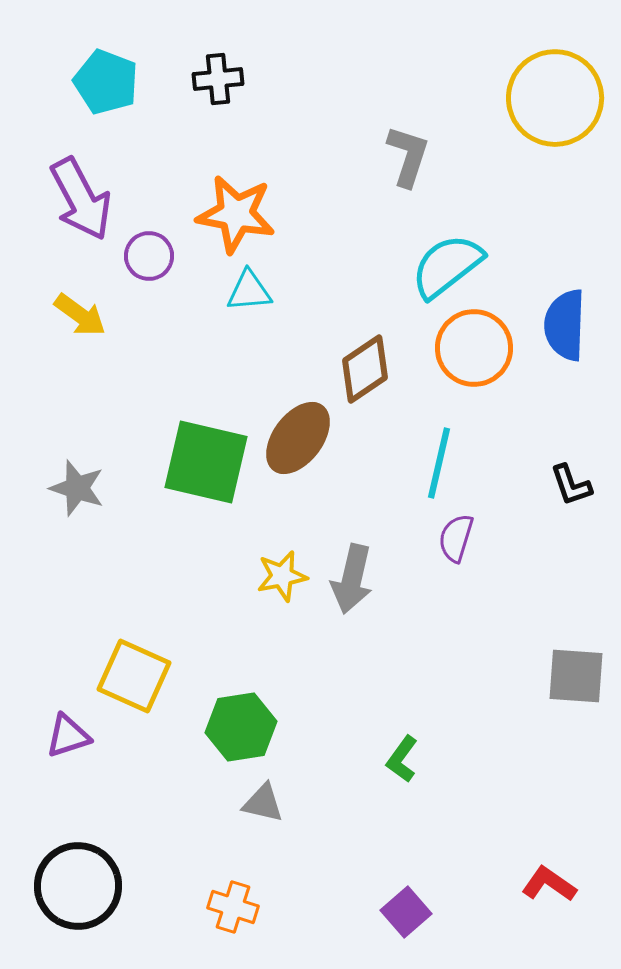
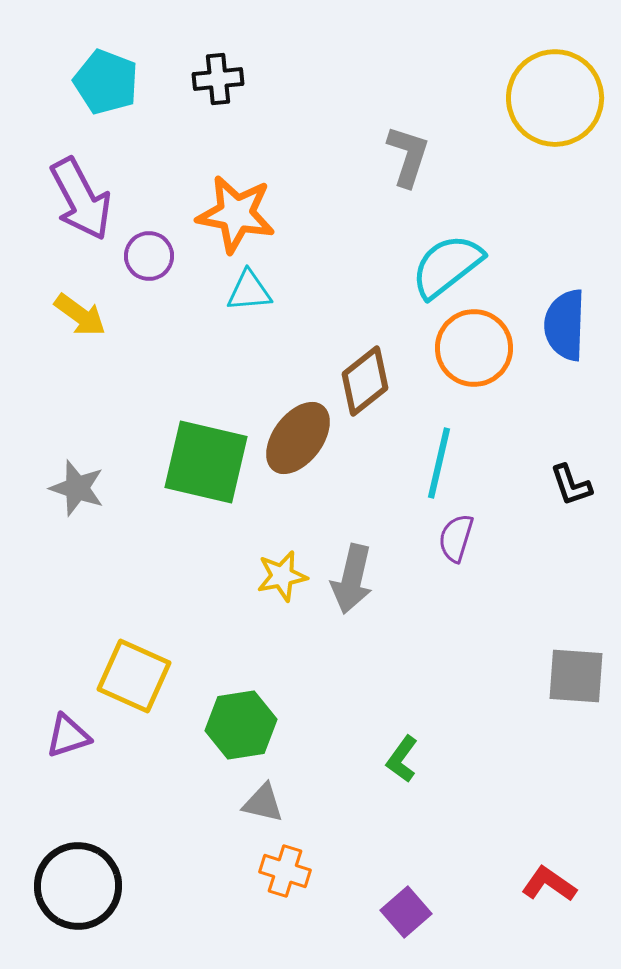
brown diamond: moved 12 px down; rotated 4 degrees counterclockwise
green hexagon: moved 2 px up
orange cross: moved 52 px right, 36 px up
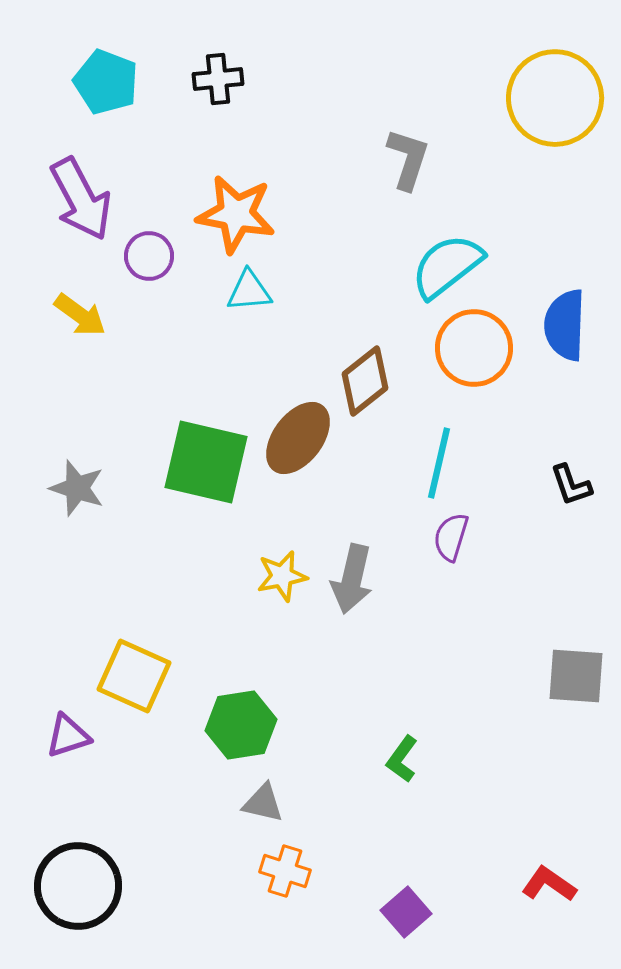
gray L-shape: moved 3 px down
purple semicircle: moved 5 px left, 1 px up
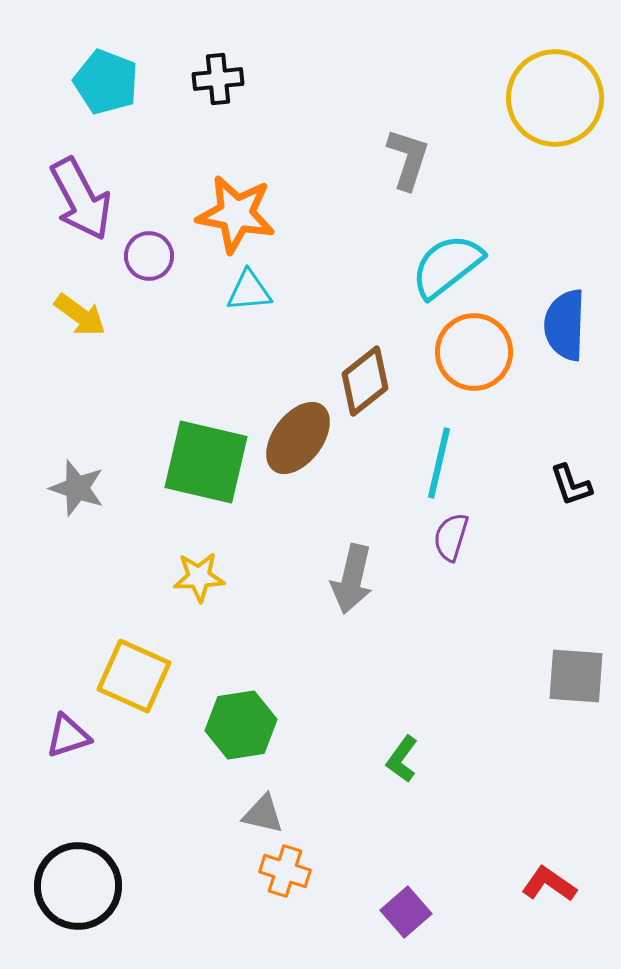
orange circle: moved 4 px down
yellow star: moved 83 px left, 1 px down; rotated 9 degrees clockwise
gray triangle: moved 11 px down
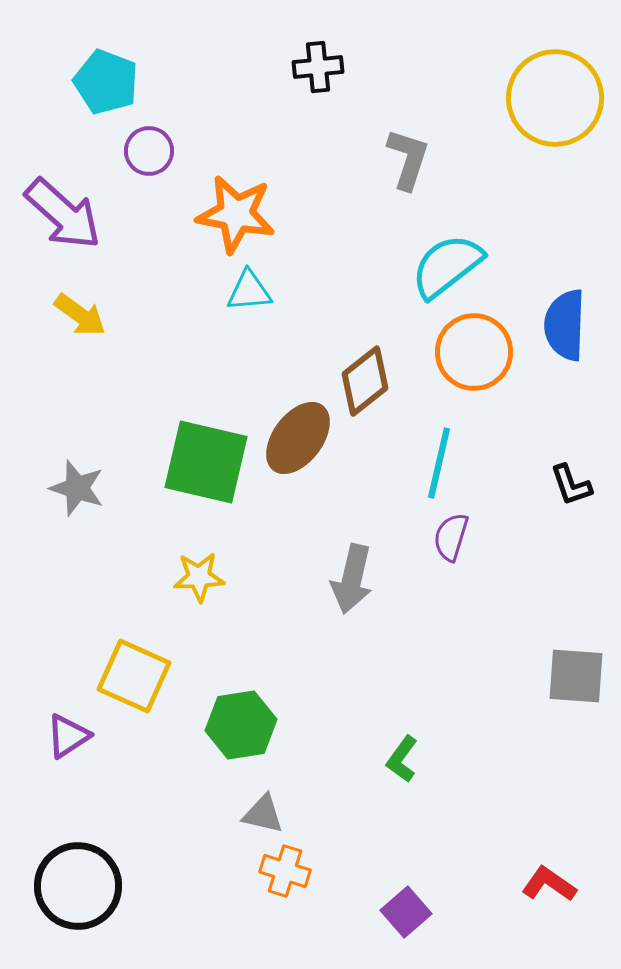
black cross: moved 100 px right, 12 px up
purple arrow: moved 18 px left, 15 px down; rotated 20 degrees counterclockwise
purple circle: moved 105 px up
purple triangle: rotated 15 degrees counterclockwise
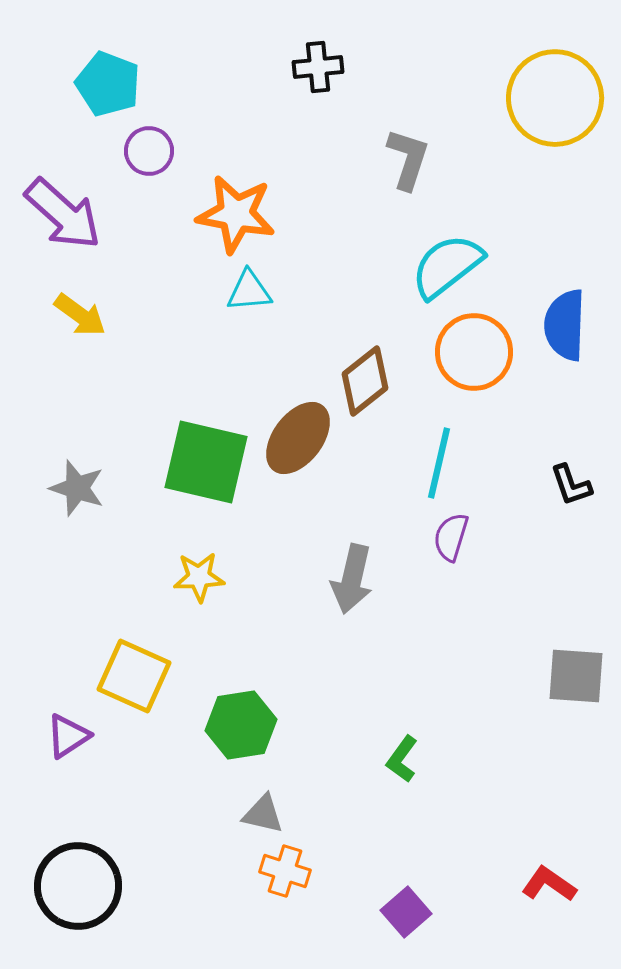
cyan pentagon: moved 2 px right, 2 px down
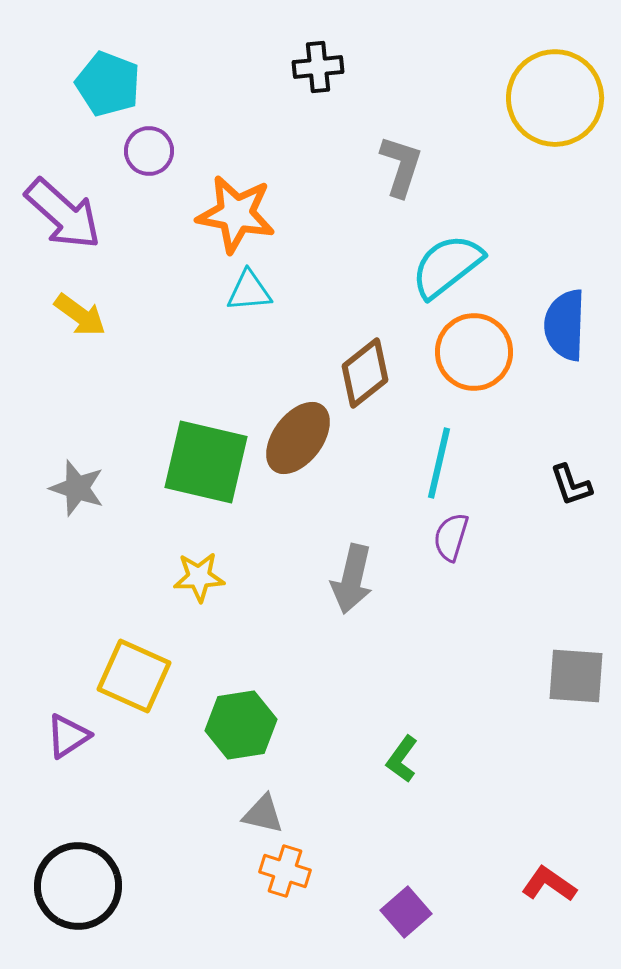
gray L-shape: moved 7 px left, 7 px down
brown diamond: moved 8 px up
